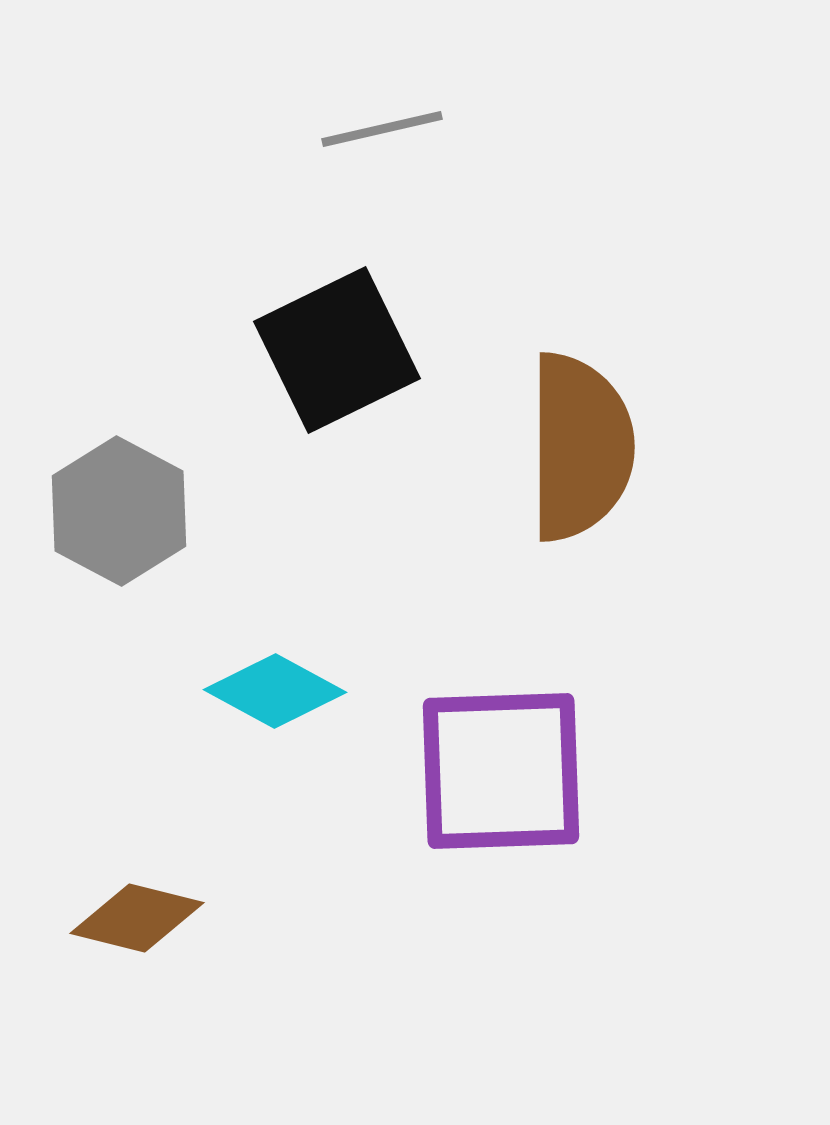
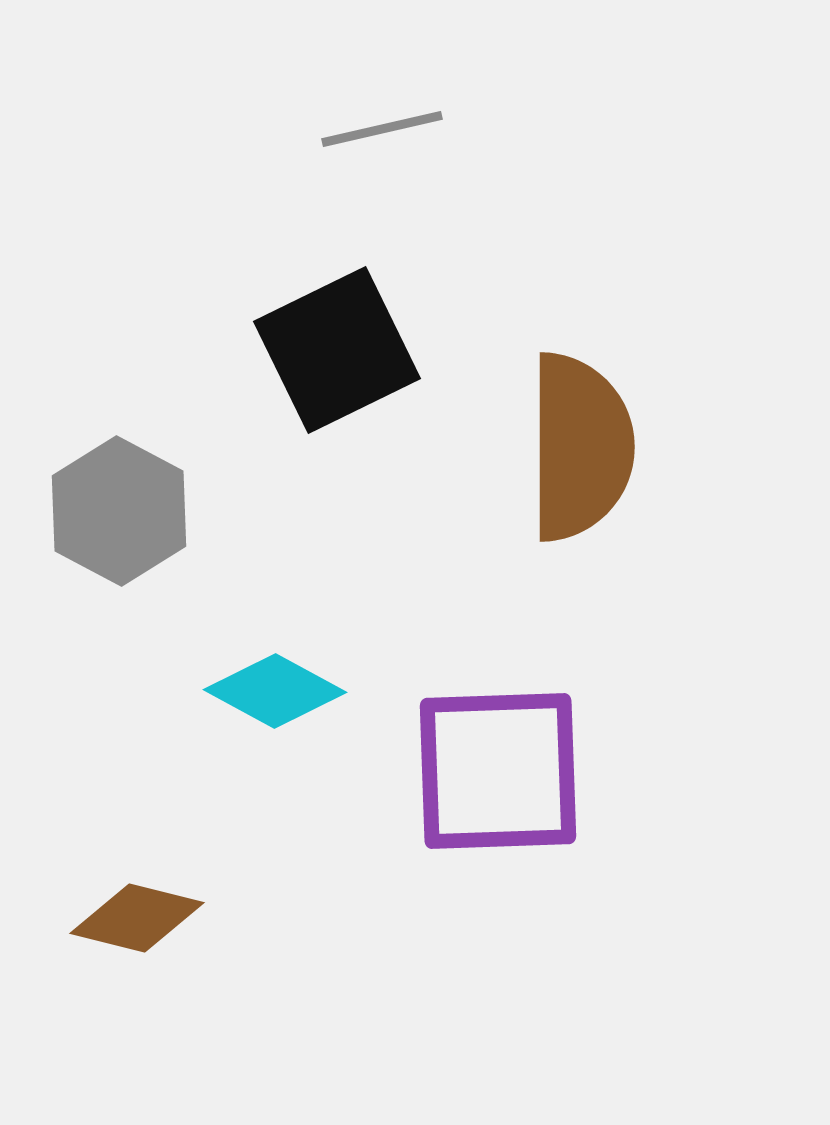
purple square: moved 3 px left
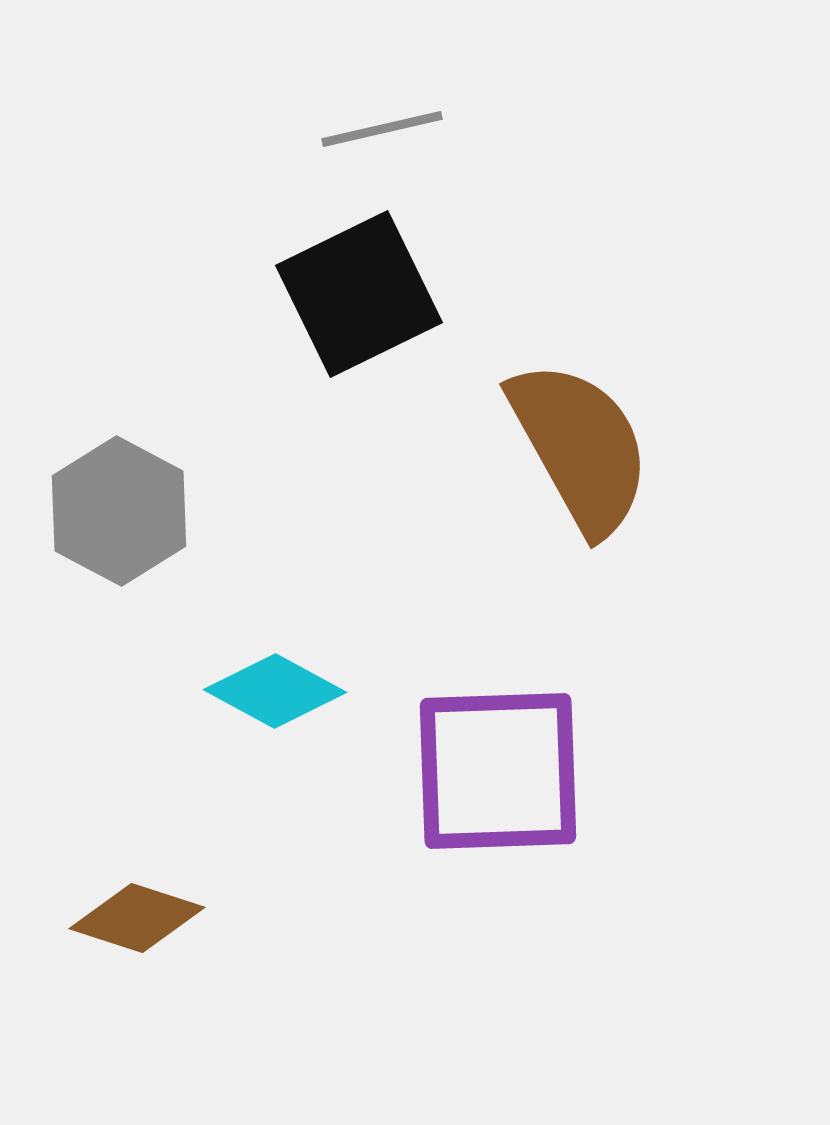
black square: moved 22 px right, 56 px up
brown semicircle: rotated 29 degrees counterclockwise
brown diamond: rotated 4 degrees clockwise
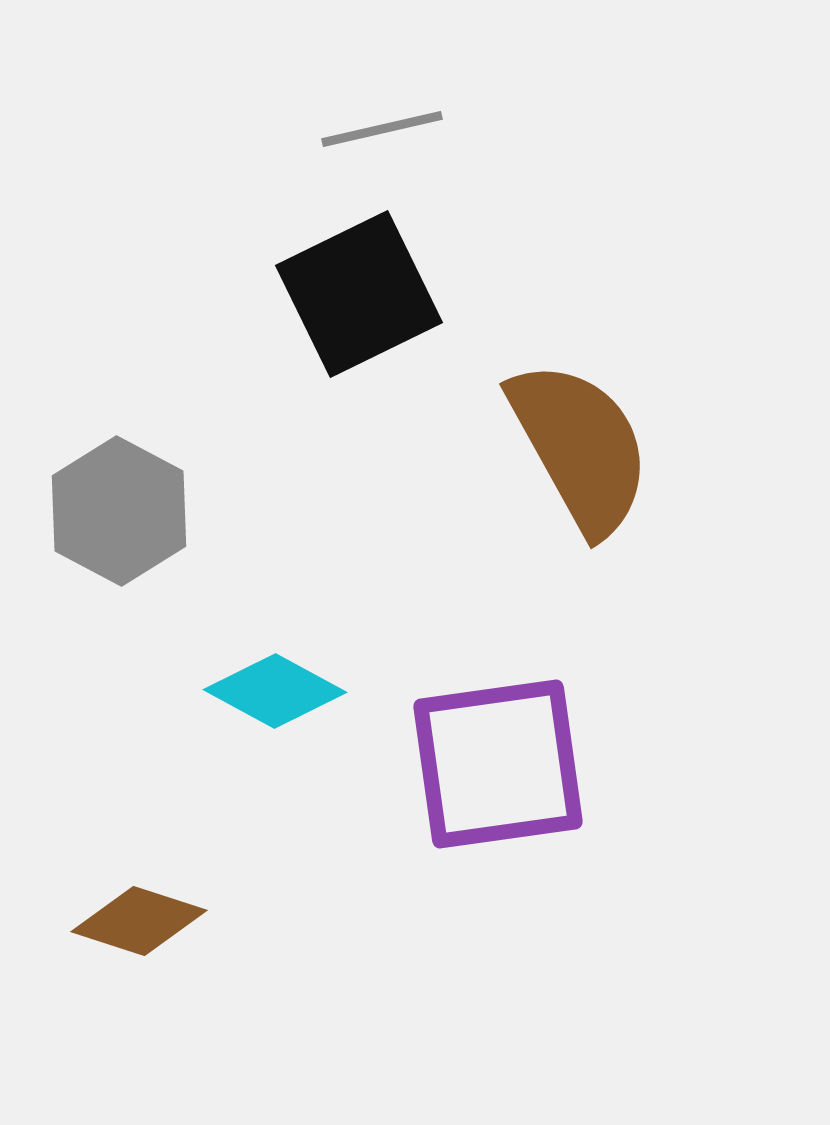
purple square: moved 7 px up; rotated 6 degrees counterclockwise
brown diamond: moved 2 px right, 3 px down
